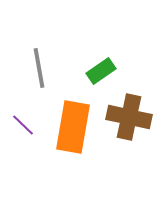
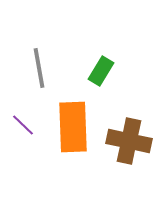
green rectangle: rotated 24 degrees counterclockwise
brown cross: moved 24 px down
orange rectangle: rotated 12 degrees counterclockwise
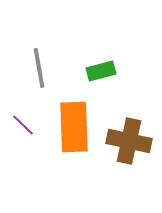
green rectangle: rotated 44 degrees clockwise
orange rectangle: moved 1 px right
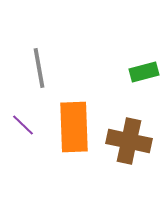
green rectangle: moved 43 px right, 1 px down
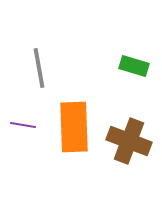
green rectangle: moved 10 px left, 6 px up; rotated 32 degrees clockwise
purple line: rotated 35 degrees counterclockwise
brown cross: rotated 9 degrees clockwise
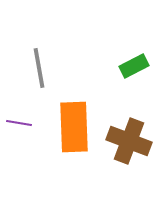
green rectangle: rotated 44 degrees counterclockwise
purple line: moved 4 px left, 2 px up
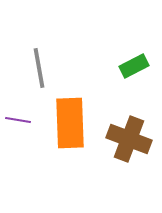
purple line: moved 1 px left, 3 px up
orange rectangle: moved 4 px left, 4 px up
brown cross: moved 2 px up
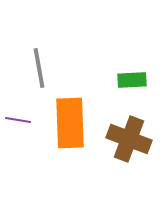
green rectangle: moved 2 px left, 14 px down; rotated 24 degrees clockwise
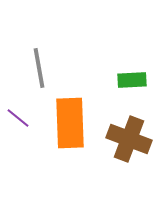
purple line: moved 2 px up; rotated 30 degrees clockwise
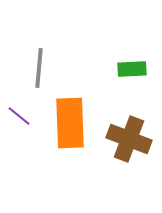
gray line: rotated 15 degrees clockwise
green rectangle: moved 11 px up
purple line: moved 1 px right, 2 px up
